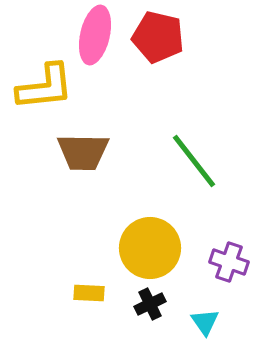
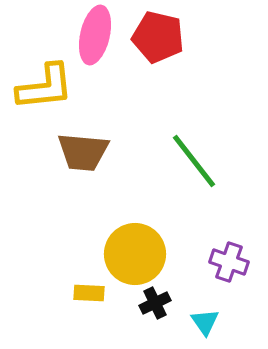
brown trapezoid: rotated 4 degrees clockwise
yellow circle: moved 15 px left, 6 px down
black cross: moved 5 px right, 1 px up
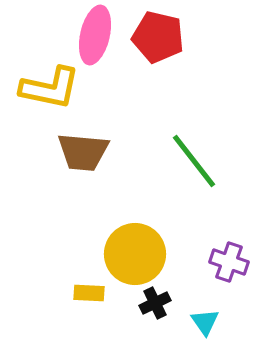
yellow L-shape: moved 5 px right, 1 px down; rotated 18 degrees clockwise
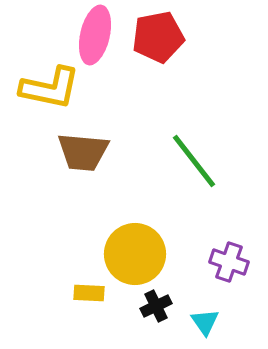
red pentagon: rotated 24 degrees counterclockwise
black cross: moved 1 px right, 3 px down
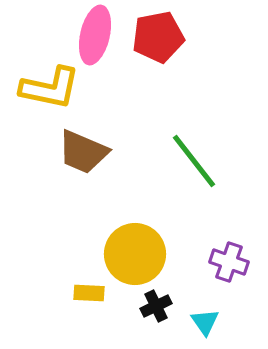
brown trapezoid: rotated 18 degrees clockwise
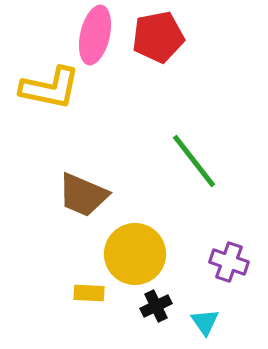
brown trapezoid: moved 43 px down
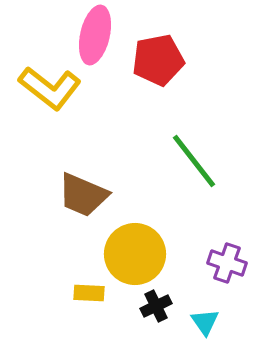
red pentagon: moved 23 px down
yellow L-shape: rotated 26 degrees clockwise
purple cross: moved 2 px left, 1 px down
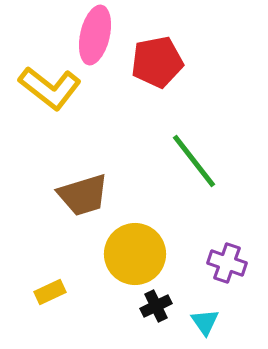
red pentagon: moved 1 px left, 2 px down
brown trapezoid: rotated 40 degrees counterclockwise
yellow rectangle: moved 39 px left, 1 px up; rotated 28 degrees counterclockwise
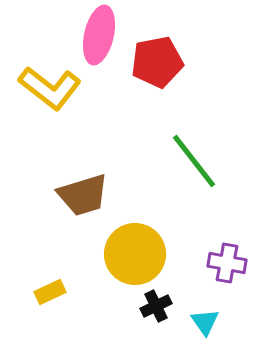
pink ellipse: moved 4 px right
purple cross: rotated 9 degrees counterclockwise
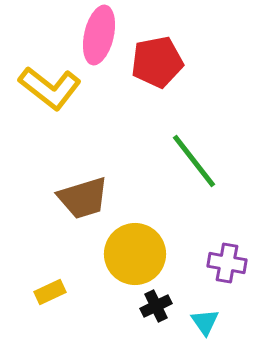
brown trapezoid: moved 3 px down
